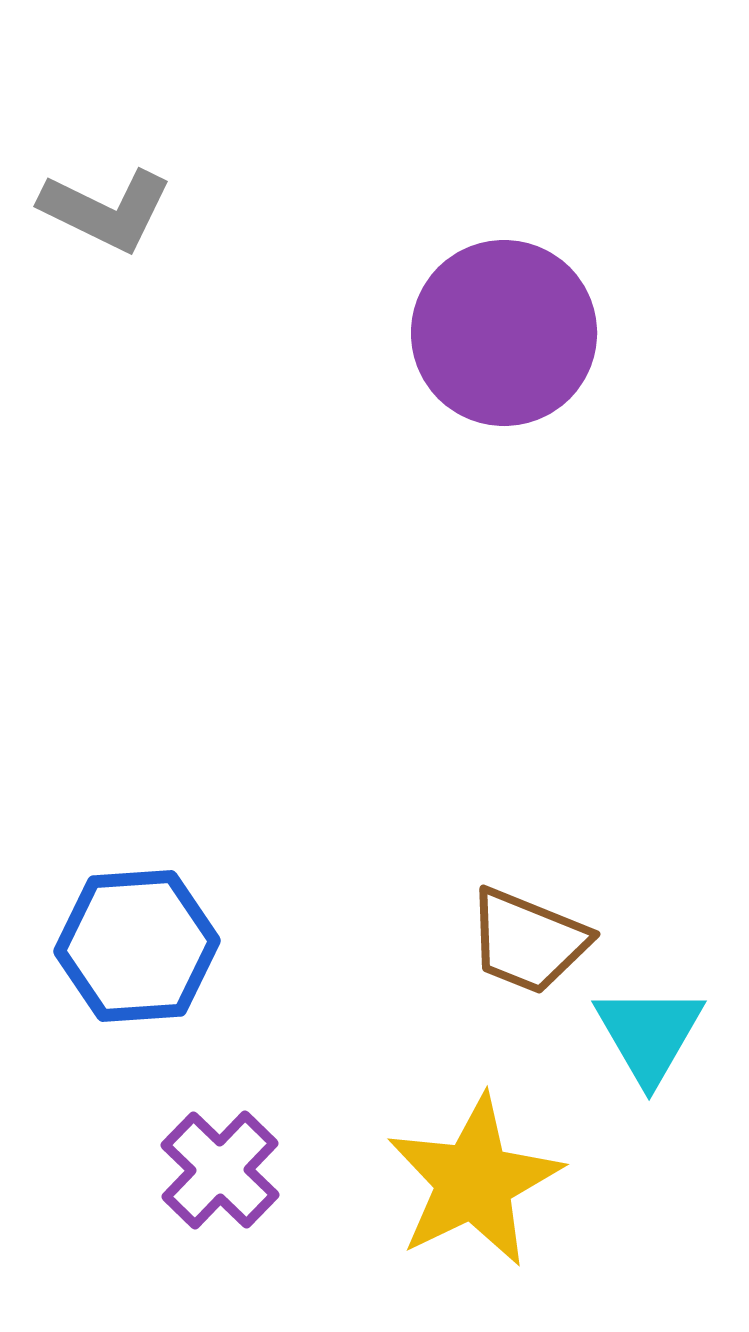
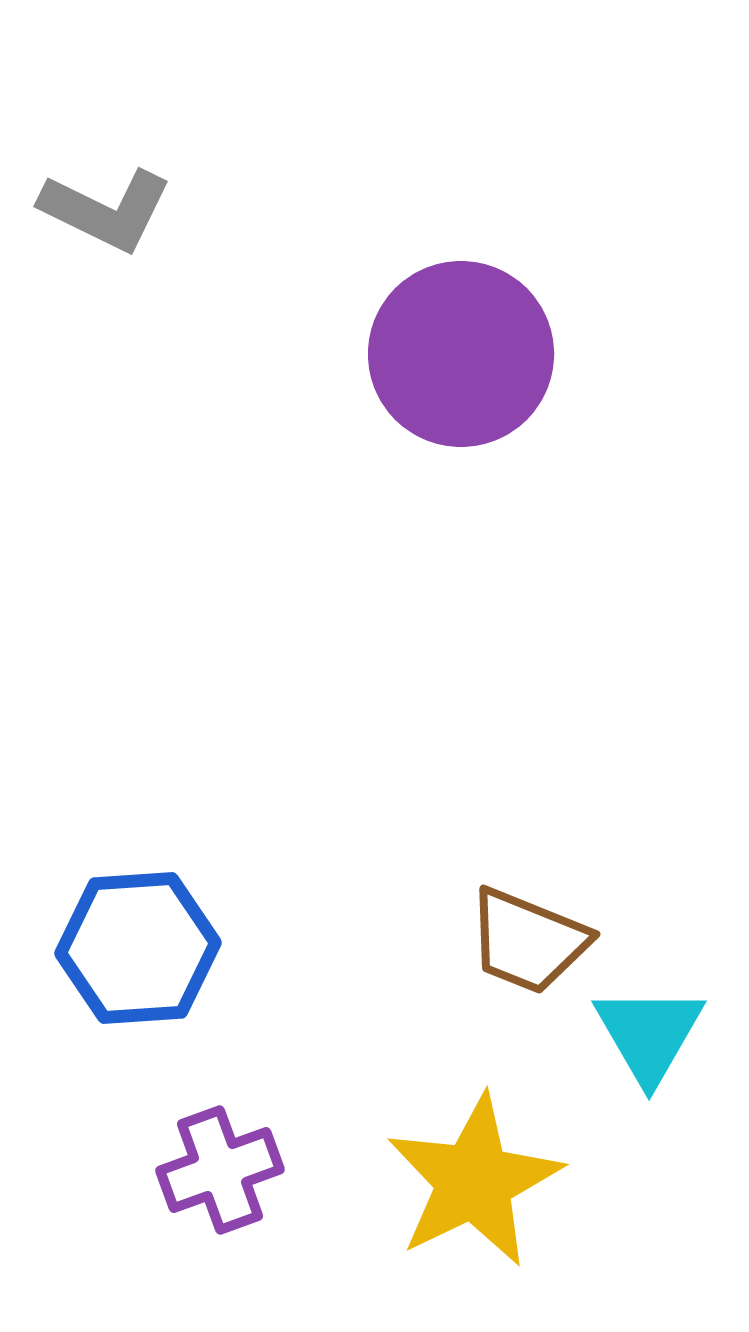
purple circle: moved 43 px left, 21 px down
blue hexagon: moved 1 px right, 2 px down
purple cross: rotated 26 degrees clockwise
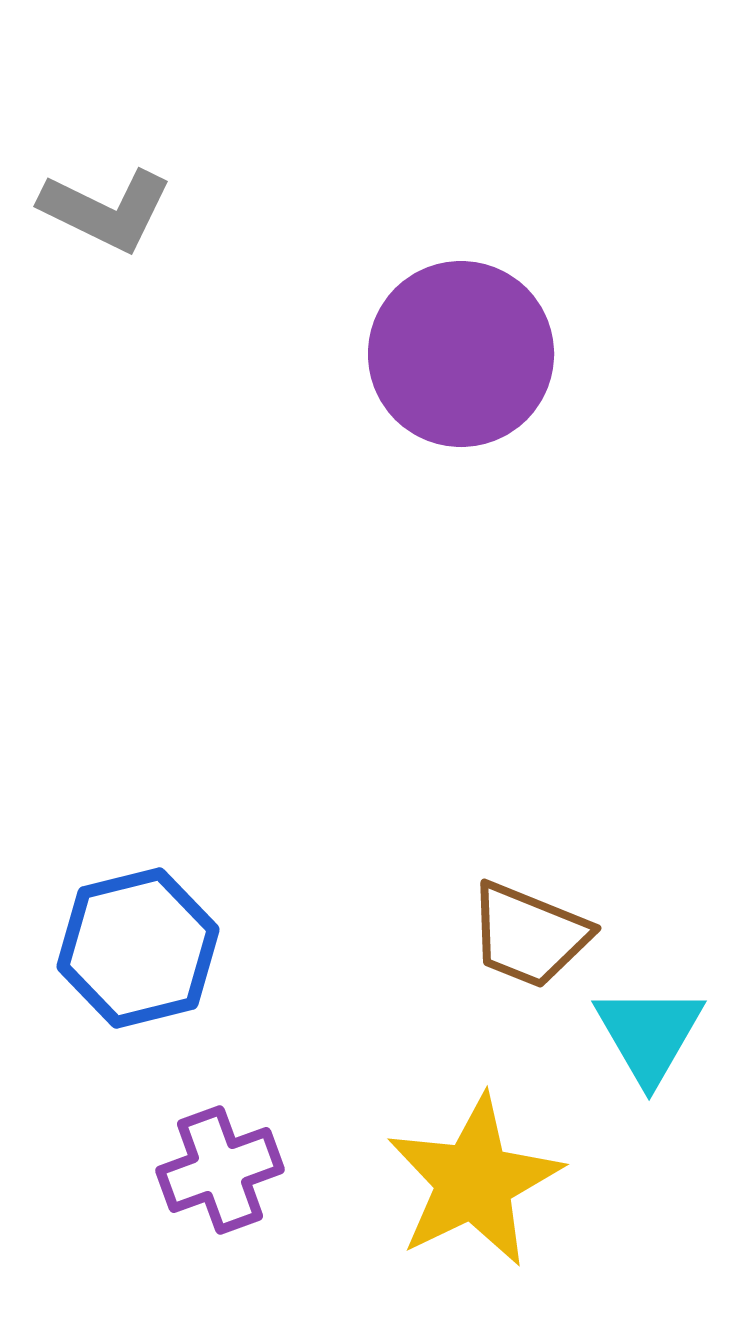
brown trapezoid: moved 1 px right, 6 px up
blue hexagon: rotated 10 degrees counterclockwise
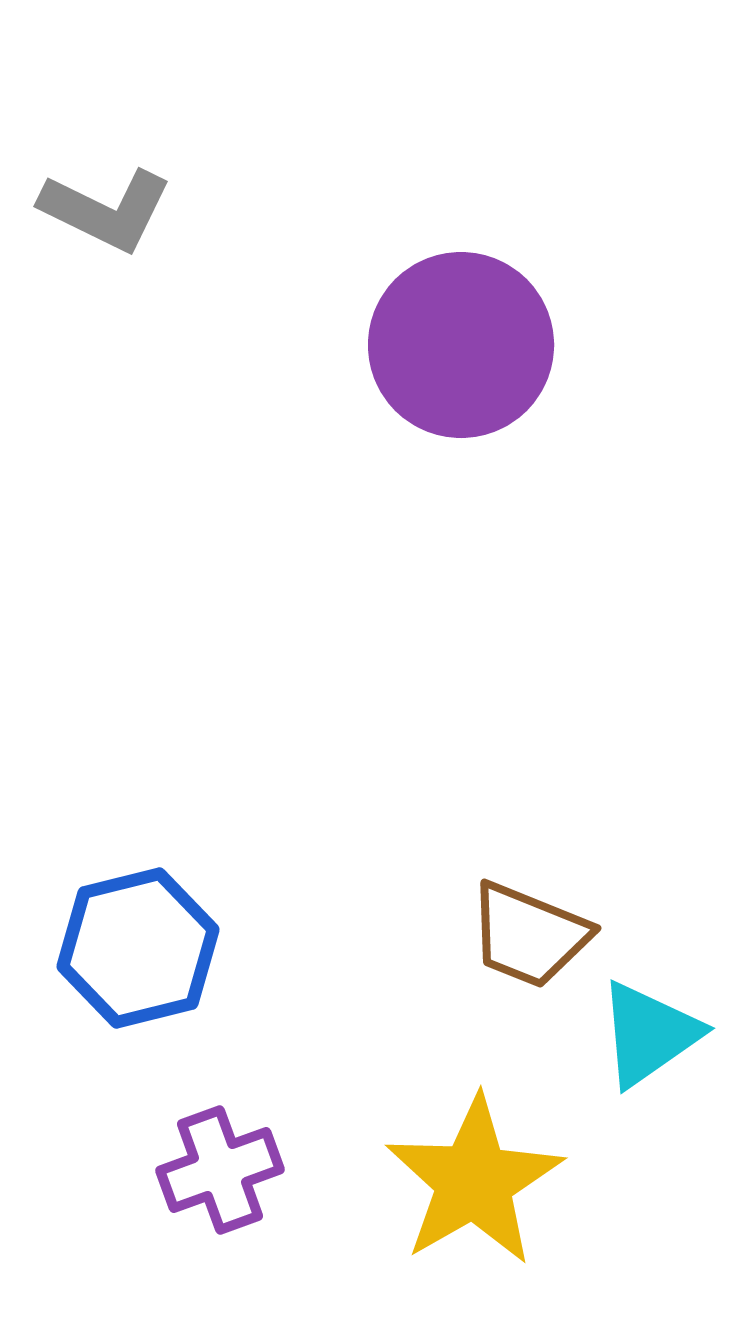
purple circle: moved 9 px up
cyan triangle: rotated 25 degrees clockwise
yellow star: rotated 4 degrees counterclockwise
